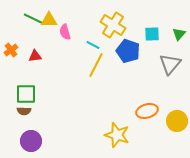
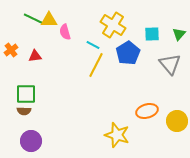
blue pentagon: moved 2 px down; rotated 20 degrees clockwise
gray triangle: rotated 20 degrees counterclockwise
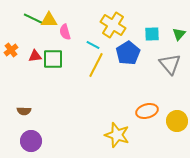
green square: moved 27 px right, 35 px up
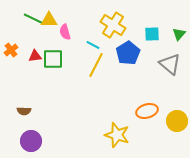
gray triangle: rotated 10 degrees counterclockwise
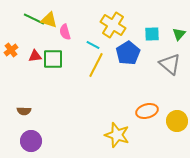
yellow triangle: rotated 18 degrees clockwise
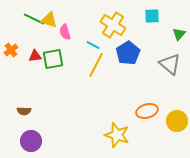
cyan square: moved 18 px up
green square: rotated 10 degrees counterclockwise
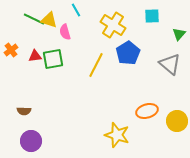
cyan line: moved 17 px left, 35 px up; rotated 32 degrees clockwise
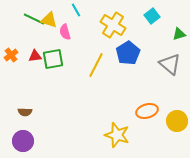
cyan square: rotated 35 degrees counterclockwise
green triangle: rotated 32 degrees clockwise
orange cross: moved 5 px down
brown semicircle: moved 1 px right, 1 px down
purple circle: moved 8 px left
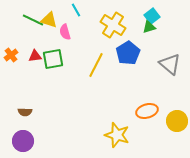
green line: moved 1 px left, 1 px down
green triangle: moved 30 px left, 7 px up
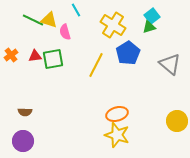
orange ellipse: moved 30 px left, 3 px down
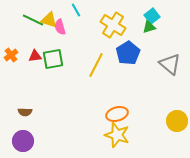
pink semicircle: moved 5 px left, 5 px up
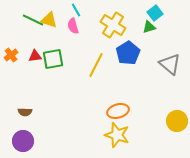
cyan square: moved 3 px right, 3 px up
pink semicircle: moved 13 px right, 1 px up
orange ellipse: moved 1 px right, 3 px up
